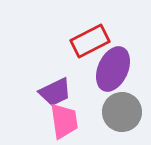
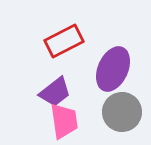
red rectangle: moved 26 px left
purple trapezoid: rotated 12 degrees counterclockwise
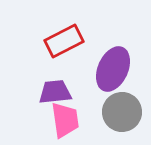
purple trapezoid: rotated 148 degrees counterclockwise
pink trapezoid: moved 1 px right, 1 px up
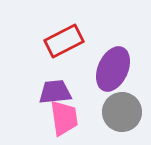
pink trapezoid: moved 1 px left, 2 px up
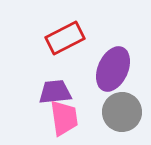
red rectangle: moved 1 px right, 3 px up
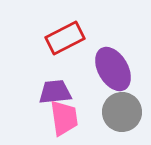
purple ellipse: rotated 54 degrees counterclockwise
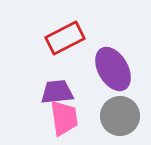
purple trapezoid: moved 2 px right
gray circle: moved 2 px left, 4 px down
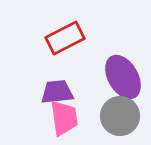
purple ellipse: moved 10 px right, 8 px down
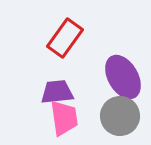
red rectangle: rotated 27 degrees counterclockwise
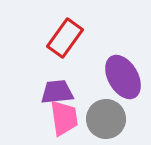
gray circle: moved 14 px left, 3 px down
